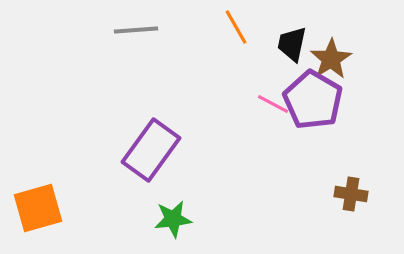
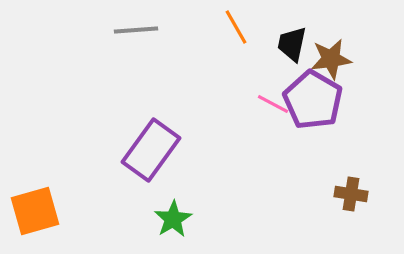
brown star: rotated 24 degrees clockwise
orange square: moved 3 px left, 3 px down
green star: rotated 24 degrees counterclockwise
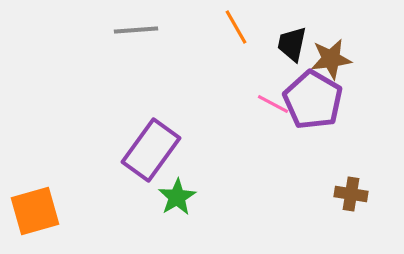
green star: moved 4 px right, 22 px up
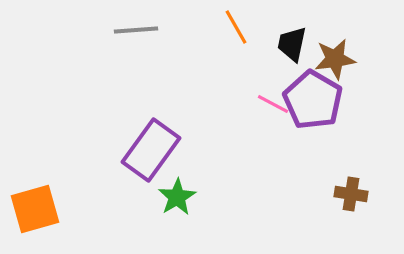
brown star: moved 4 px right
orange square: moved 2 px up
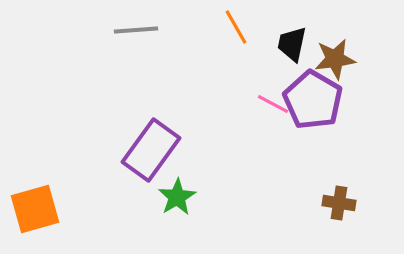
brown cross: moved 12 px left, 9 px down
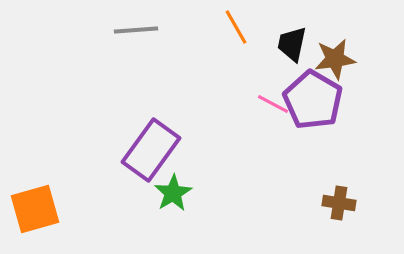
green star: moved 4 px left, 4 px up
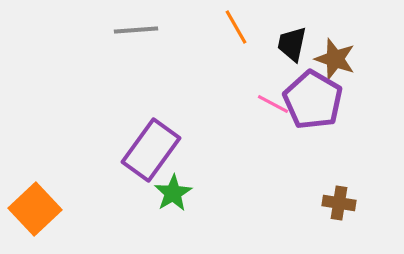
brown star: rotated 27 degrees clockwise
orange square: rotated 27 degrees counterclockwise
